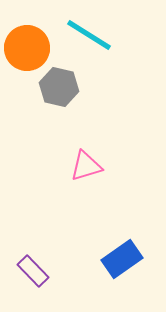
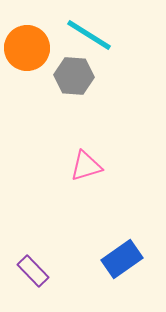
gray hexagon: moved 15 px right, 11 px up; rotated 9 degrees counterclockwise
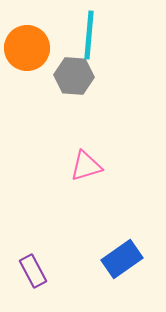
cyan line: rotated 63 degrees clockwise
purple rectangle: rotated 16 degrees clockwise
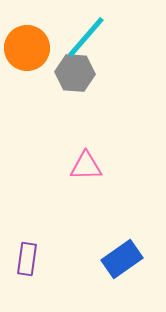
cyan line: moved 3 px left, 2 px down; rotated 36 degrees clockwise
gray hexagon: moved 1 px right, 3 px up
pink triangle: rotated 16 degrees clockwise
purple rectangle: moved 6 px left, 12 px up; rotated 36 degrees clockwise
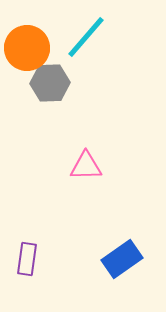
gray hexagon: moved 25 px left, 10 px down; rotated 6 degrees counterclockwise
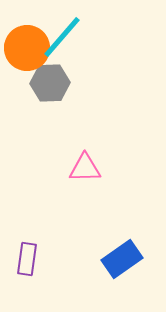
cyan line: moved 24 px left
pink triangle: moved 1 px left, 2 px down
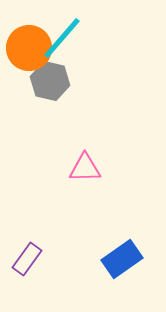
cyan line: moved 1 px down
orange circle: moved 2 px right
gray hexagon: moved 2 px up; rotated 15 degrees clockwise
purple rectangle: rotated 28 degrees clockwise
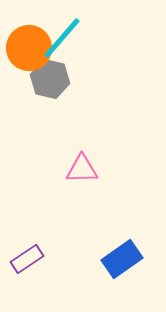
gray hexagon: moved 2 px up
pink triangle: moved 3 px left, 1 px down
purple rectangle: rotated 20 degrees clockwise
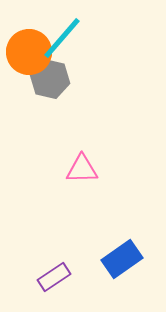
orange circle: moved 4 px down
purple rectangle: moved 27 px right, 18 px down
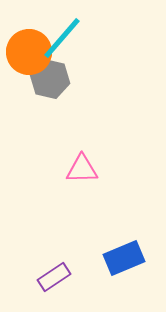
blue rectangle: moved 2 px right, 1 px up; rotated 12 degrees clockwise
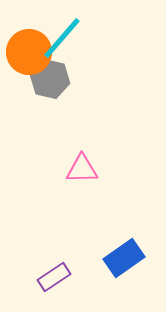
blue rectangle: rotated 12 degrees counterclockwise
